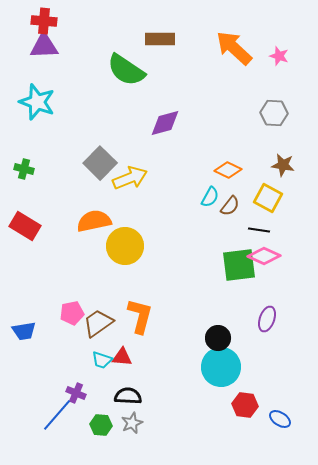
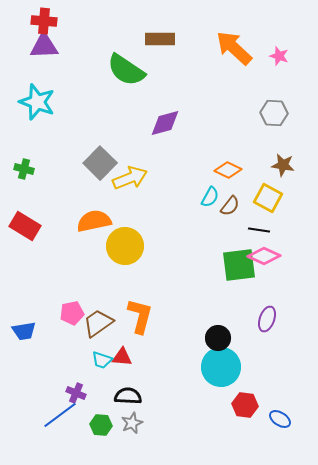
blue line: moved 3 px right; rotated 12 degrees clockwise
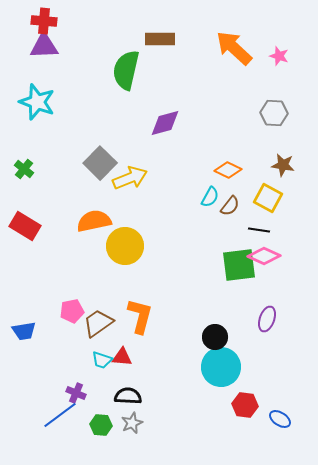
green semicircle: rotated 69 degrees clockwise
green cross: rotated 24 degrees clockwise
pink pentagon: moved 2 px up
black circle: moved 3 px left, 1 px up
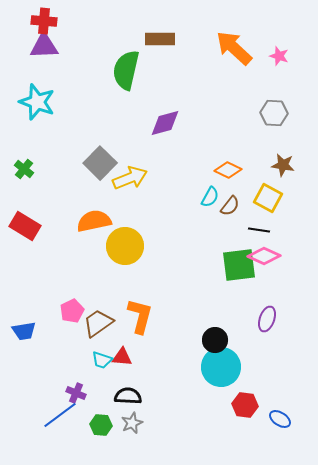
pink pentagon: rotated 15 degrees counterclockwise
black circle: moved 3 px down
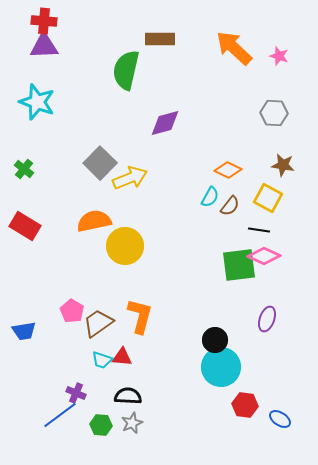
pink pentagon: rotated 15 degrees counterclockwise
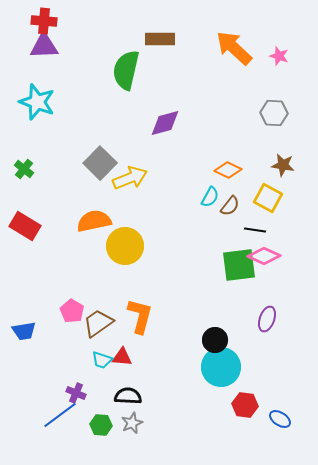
black line: moved 4 px left
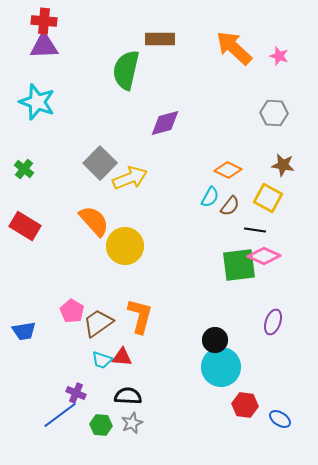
orange semicircle: rotated 60 degrees clockwise
purple ellipse: moved 6 px right, 3 px down
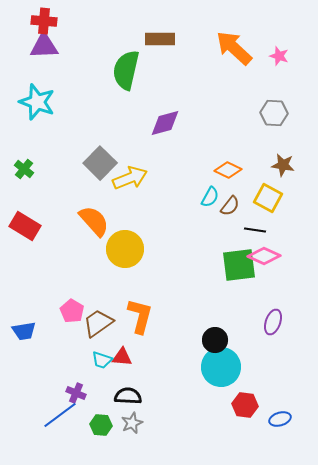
yellow circle: moved 3 px down
blue ellipse: rotated 50 degrees counterclockwise
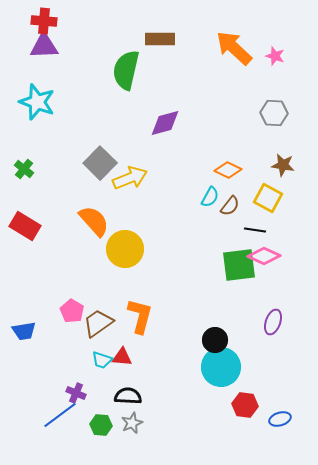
pink star: moved 4 px left
